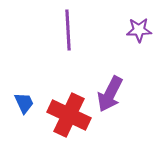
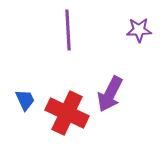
blue trapezoid: moved 1 px right, 3 px up
red cross: moved 2 px left, 2 px up
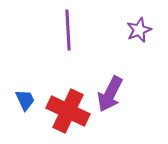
purple star: rotated 20 degrees counterclockwise
red cross: moved 1 px right, 2 px up
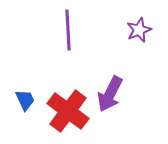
red cross: rotated 12 degrees clockwise
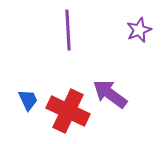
purple arrow: rotated 99 degrees clockwise
blue trapezoid: moved 3 px right
red cross: rotated 12 degrees counterclockwise
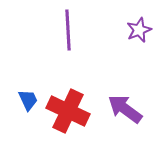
purple arrow: moved 15 px right, 15 px down
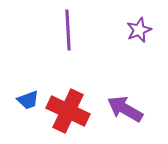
blue trapezoid: rotated 95 degrees clockwise
purple arrow: rotated 6 degrees counterclockwise
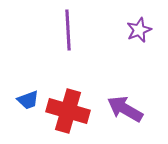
red cross: rotated 9 degrees counterclockwise
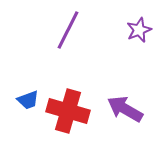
purple line: rotated 30 degrees clockwise
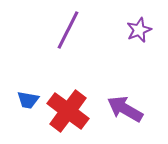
blue trapezoid: rotated 30 degrees clockwise
red cross: rotated 21 degrees clockwise
